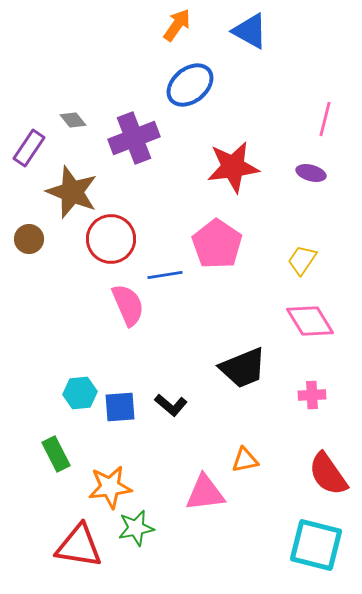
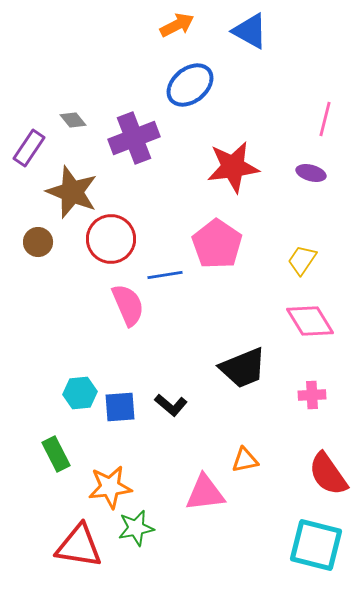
orange arrow: rotated 28 degrees clockwise
brown circle: moved 9 px right, 3 px down
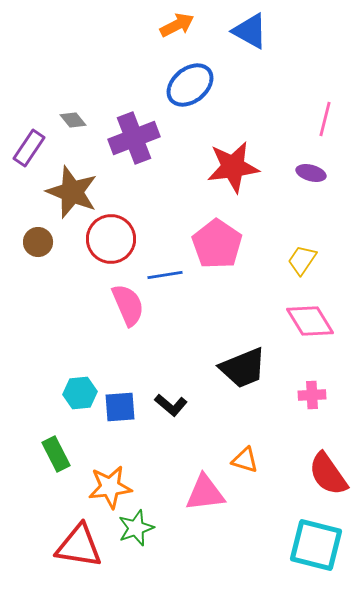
orange triangle: rotated 28 degrees clockwise
green star: rotated 9 degrees counterclockwise
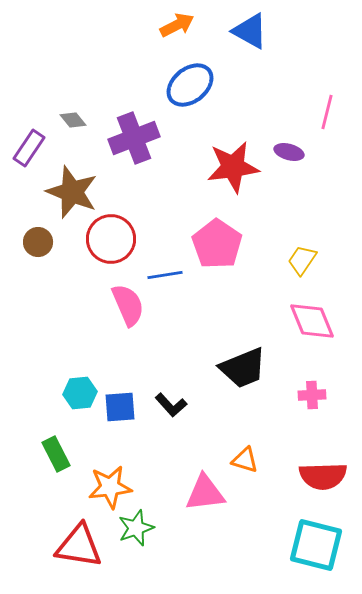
pink line: moved 2 px right, 7 px up
purple ellipse: moved 22 px left, 21 px up
pink diamond: moved 2 px right; rotated 9 degrees clockwise
black L-shape: rotated 8 degrees clockwise
red semicircle: moved 5 px left, 2 px down; rotated 57 degrees counterclockwise
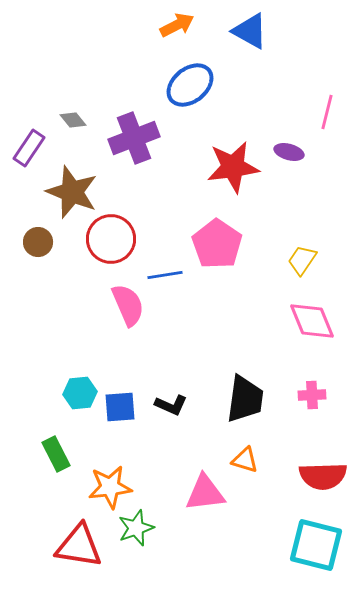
black trapezoid: moved 2 px right, 31 px down; rotated 60 degrees counterclockwise
black L-shape: rotated 24 degrees counterclockwise
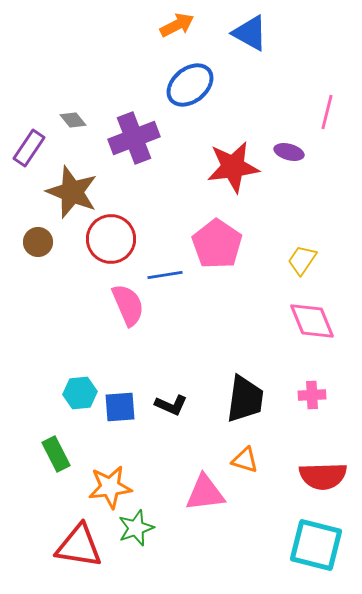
blue triangle: moved 2 px down
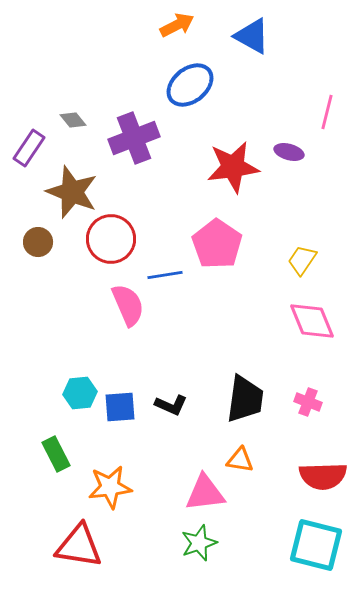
blue triangle: moved 2 px right, 3 px down
pink cross: moved 4 px left, 7 px down; rotated 24 degrees clockwise
orange triangle: moved 5 px left; rotated 8 degrees counterclockwise
green star: moved 63 px right, 15 px down
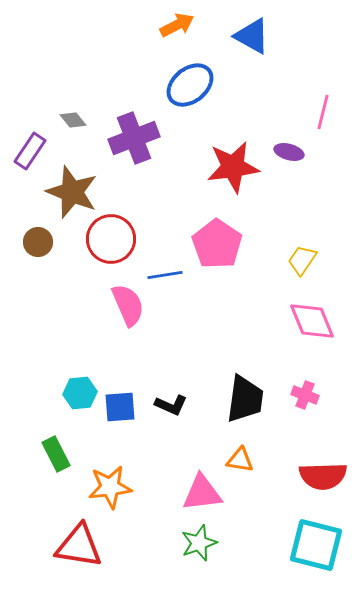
pink line: moved 4 px left
purple rectangle: moved 1 px right, 3 px down
pink cross: moved 3 px left, 7 px up
pink triangle: moved 3 px left
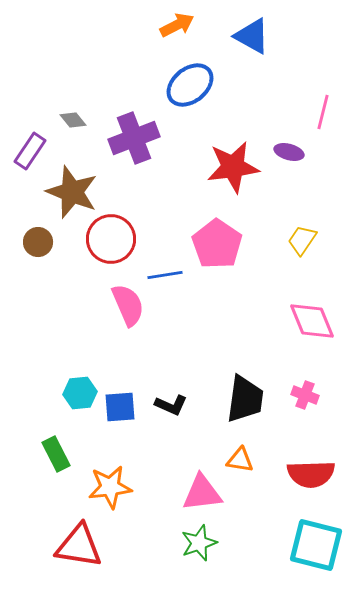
yellow trapezoid: moved 20 px up
red semicircle: moved 12 px left, 2 px up
